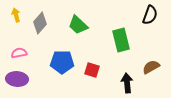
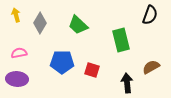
gray diamond: rotated 10 degrees counterclockwise
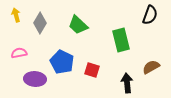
blue pentagon: rotated 25 degrees clockwise
purple ellipse: moved 18 px right
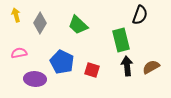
black semicircle: moved 10 px left
black arrow: moved 17 px up
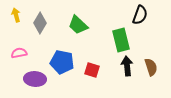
blue pentagon: rotated 15 degrees counterclockwise
brown semicircle: rotated 102 degrees clockwise
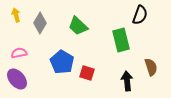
green trapezoid: moved 1 px down
blue pentagon: rotated 20 degrees clockwise
black arrow: moved 15 px down
red square: moved 5 px left, 3 px down
purple ellipse: moved 18 px left; rotated 45 degrees clockwise
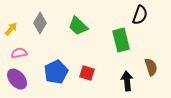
yellow arrow: moved 5 px left, 14 px down; rotated 56 degrees clockwise
blue pentagon: moved 6 px left, 10 px down; rotated 15 degrees clockwise
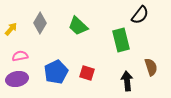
black semicircle: rotated 18 degrees clockwise
pink semicircle: moved 1 px right, 3 px down
purple ellipse: rotated 60 degrees counterclockwise
